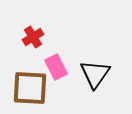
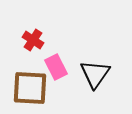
red cross: moved 3 px down; rotated 25 degrees counterclockwise
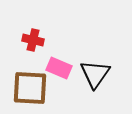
red cross: rotated 20 degrees counterclockwise
pink rectangle: moved 3 px right, 1 px down; rotated 40 degrees counterclockwise
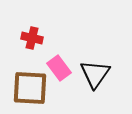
red cross: moved 1 px left, 2 px up
pink rectangle: rotated 30 degrees clockwise
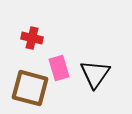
pink rectangle: rotated 20 degrees clockwise
brown square: rotated 12 degrees clockwise
